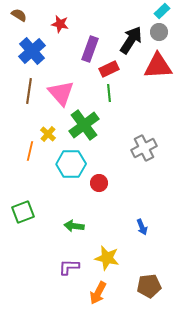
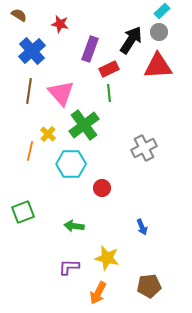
red circle: moved 3 px right, 5 px down
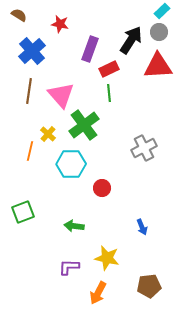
pink triangle: moved 2 px down
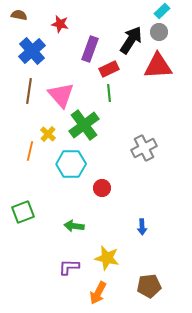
brown semicircle: rotated 21 degrees counterclockwise
blue arrow: rotated 21 degrees clockwise
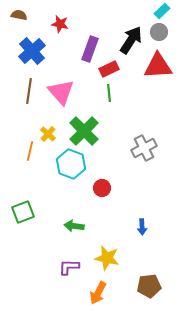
pink triangle: moved 3 px up
green cross: moved 6 px down; rotated 8 degrees counterclockwise
cyan hexagon: rotated 20 degrees clockwise
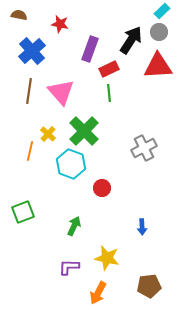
green arrow: rotated 108 degrees clockwise
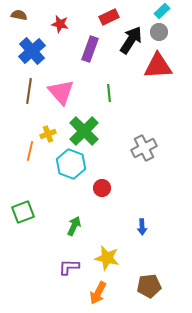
red rectangle: moved 52 px up
yellow cross: rotated 28 degrees clockwise
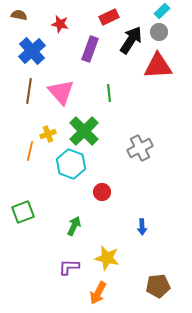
gray cross: moved 4 px left
red circle: moved 4 px down
brown pentagon: moved 9 px right
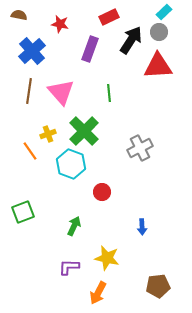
cyan rectangle: moved 2 px right, 1 px down
orange line: rotated 48 degrees counterclockwise
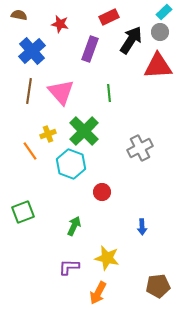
gray circle: moved 1 px right
